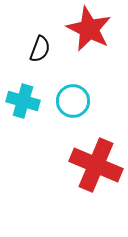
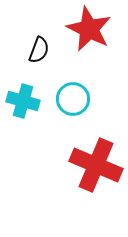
black semicircle: moved 1 px left, 1 px down
cyan circle: moved 2 px up
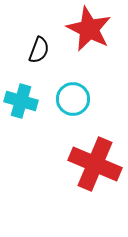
cyan cross: moved 2 px left
red cross: moved 1 px left, 1 px up
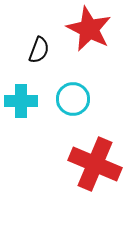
cyan cross: rotated 16 degrees counterclockwise
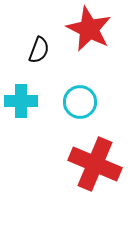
cyan circle: moved 7 px right, 3 px down
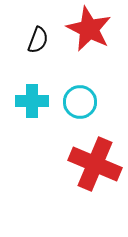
black semicircle: moved 1 px left, 10 px up
cyan cross: moved 11 px right
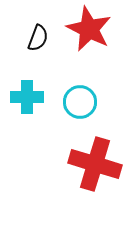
black semicircle: moved 2 px up
cyan cross: moved 5 px left, 4 px up
red cross: rotated 6 degrees counterclockwise
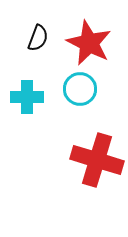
red star: moved 14 px down
cyan circle: moved 13 px up
red cross: moved 2 px right, 4 px up
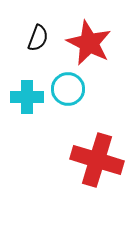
cyan circle: moved 12 px left
